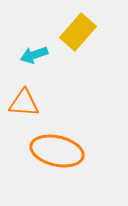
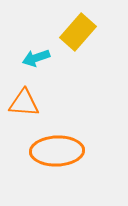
cyan arrow: moved 2 px right, 3 px down
orange ellipse: rotated 15 degrees counterclockwise
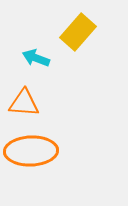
cyan arrow: rotated 40 degrees clockwise
orange ellipse: moved 26 px left
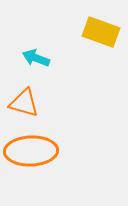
yellow rectangle: moved 23 px right; rotated 69 degrees clockwise
orange triangle: rotated 12 degrees clockwise
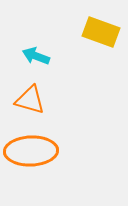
cyan arrow: moved 2 px up
orange triangle: moved 6 px right, 3 px up
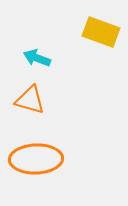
cyan arrow: moved 1 px right, 2 px down
orange ellipse: moved 5 px right, 8 px down
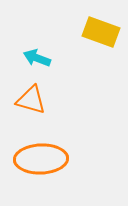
orange triangle: moved 1 px right
orange ellipse: moved 5 px right
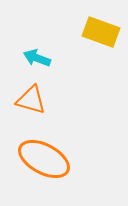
orange ellipse: moved 3 px right; rotated 30 degrees clockwise
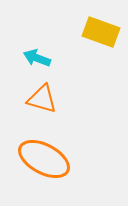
orange triangle: moved 11 px right, 1 px up
